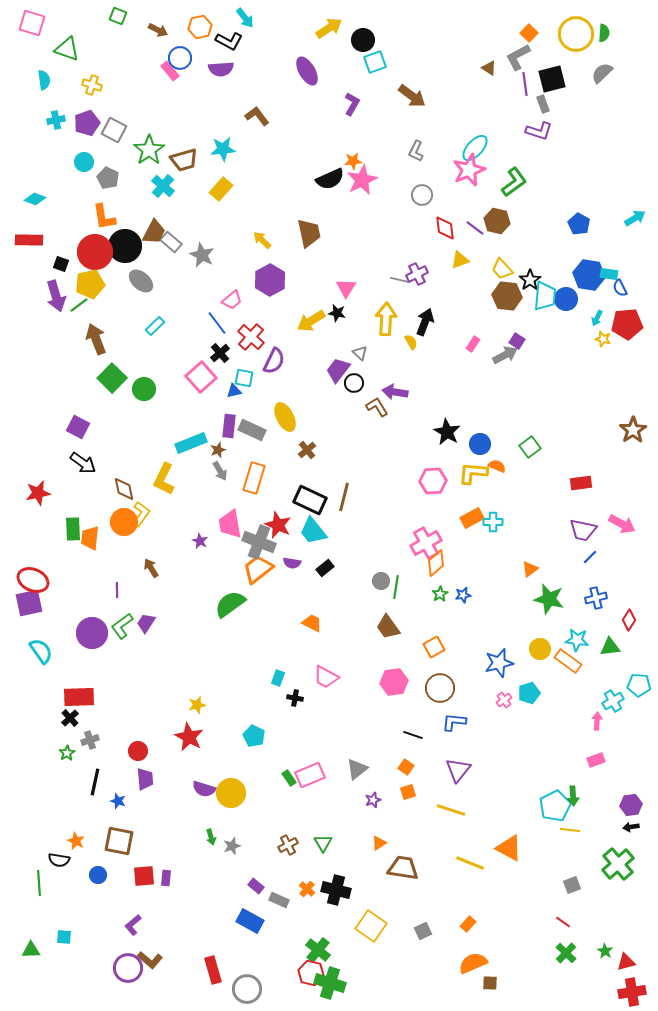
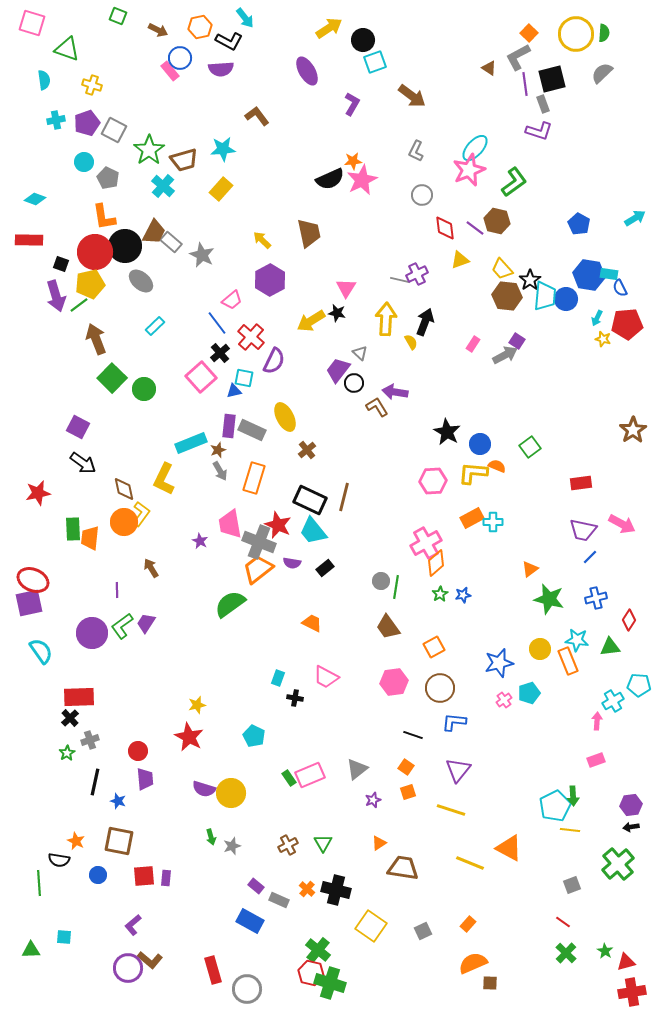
orange rectangle at (568, 661): rotated 32 degrees clockwise
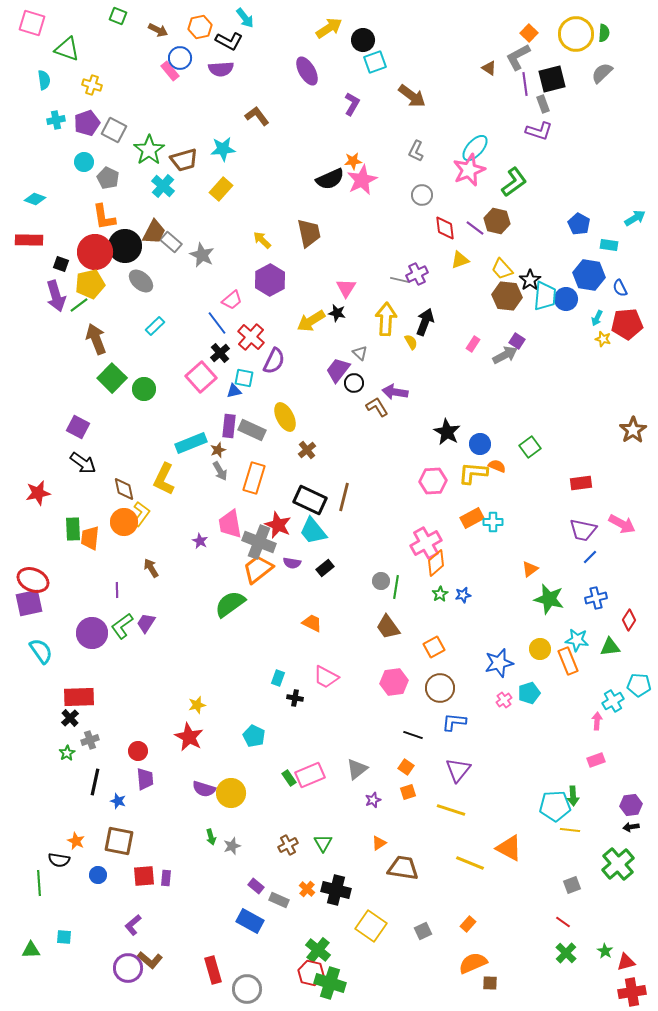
cyan rectangle at (609, 274): moved 29 px up
cyan pentagon at (555, 806): rotated 24 degrees clockwise
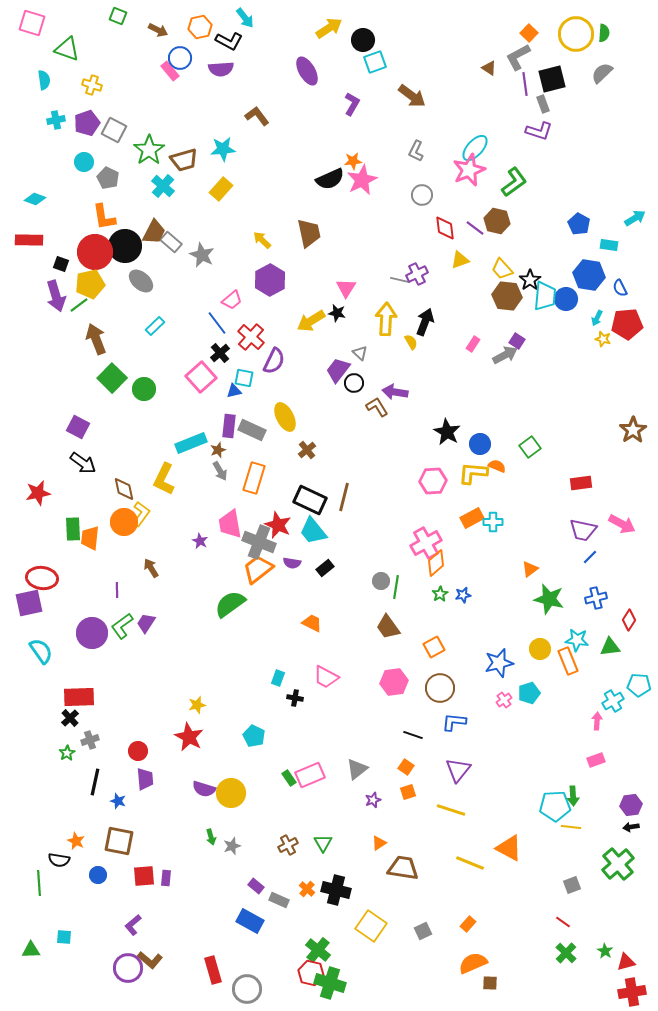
red ellipse at (33, 580): moved 9 px right, 2 px up; rotated 16 degrees counterclockwise
yellow line at (570, 830): moved 1 px right, 3 px up
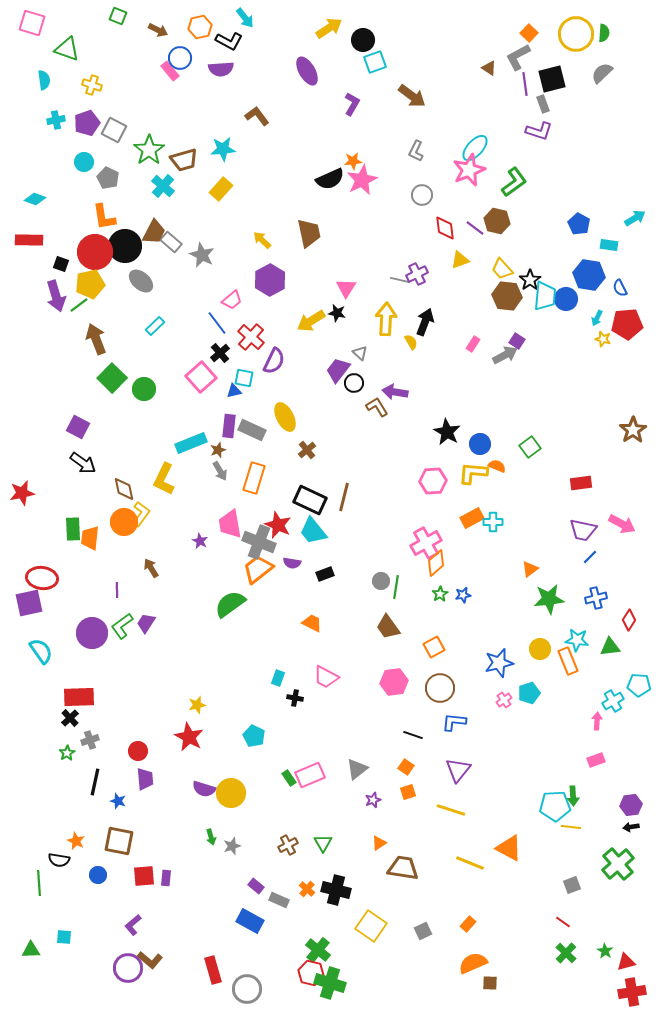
red star at (38, 493): moved 16 px left
black rectangle at (325, 568): moved 6 px down; rotated 18 degrees clockwise
green star at (549, 599): rotated 20 degrees counterclockwise
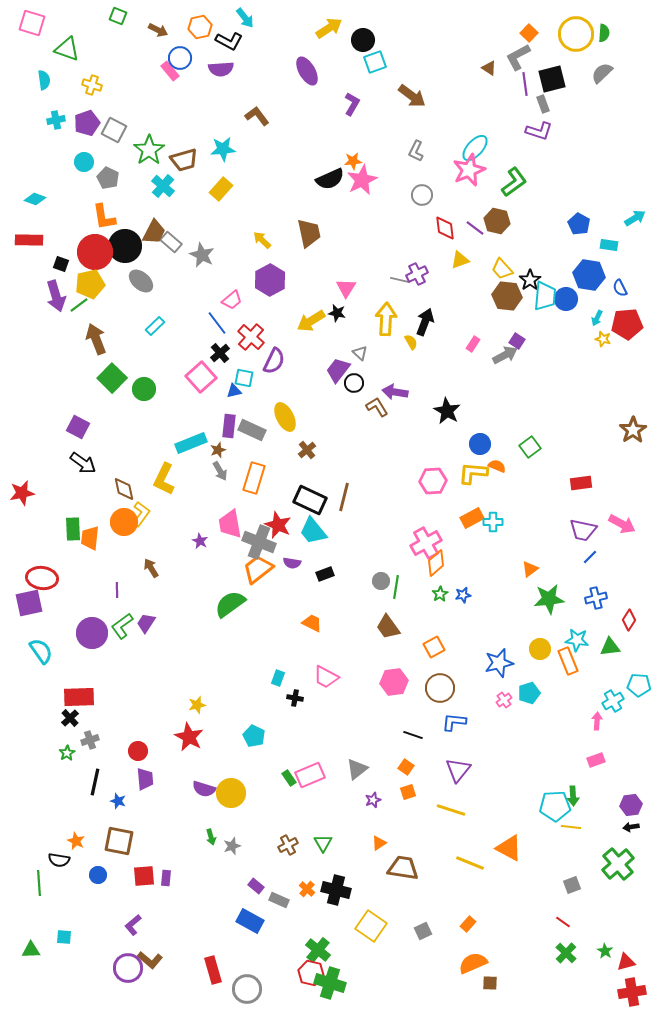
black star at (447, 432): moved 21 px up
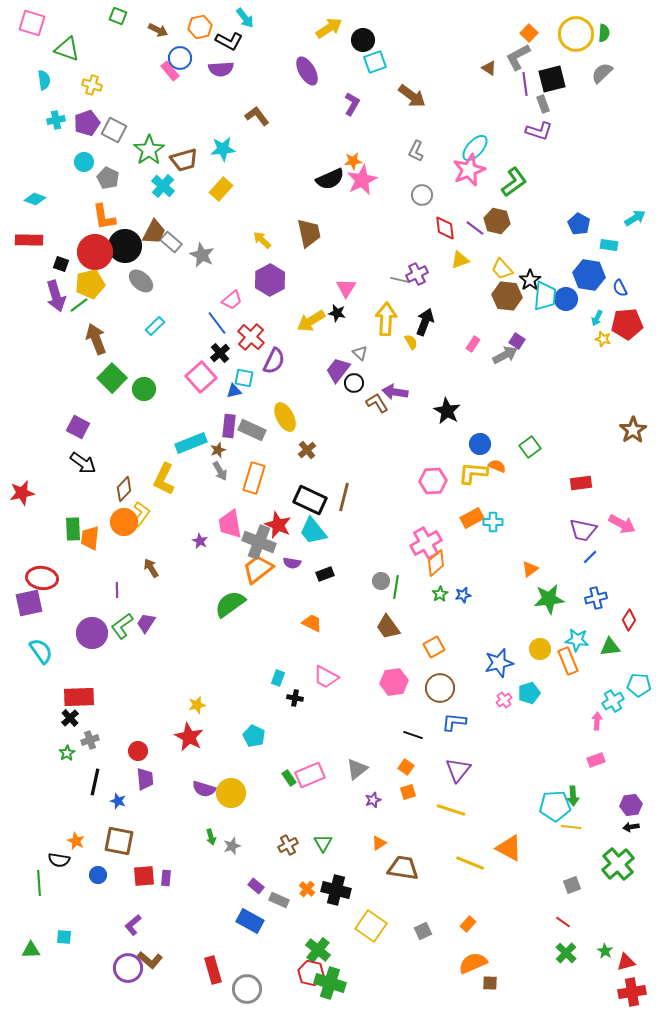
brown L-shape at (377, 407): moved 4 px up
brown diamond at (124, 489): rotated 55 degrees clockwise
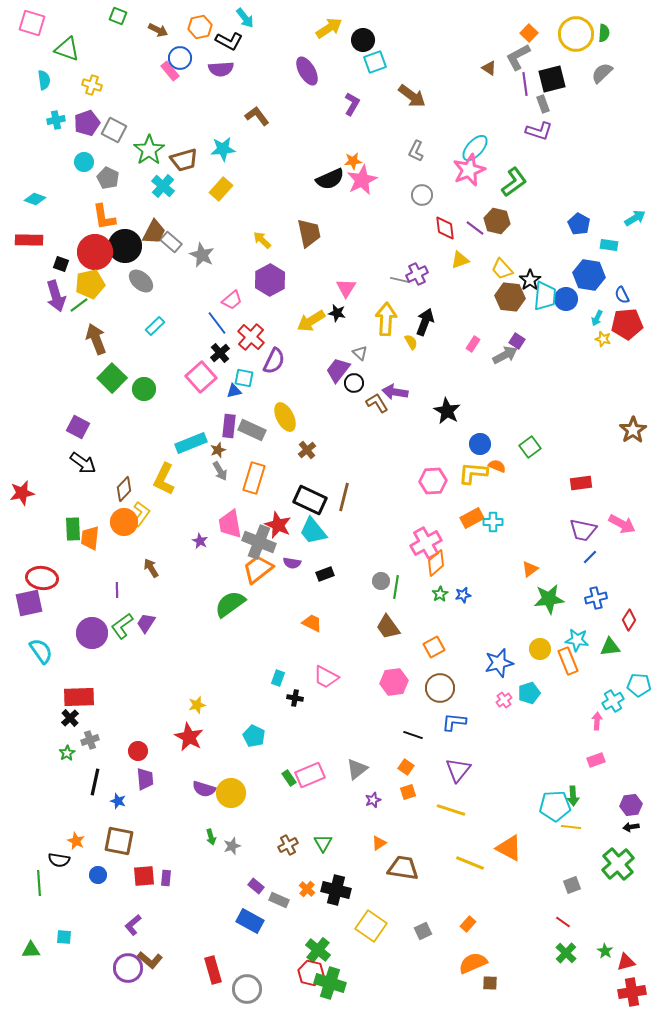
blue semicircle at (620, 288): moved 2 px right, 7 px down
brown hexagon at (507, 296): moved 3 px right, 1 px down
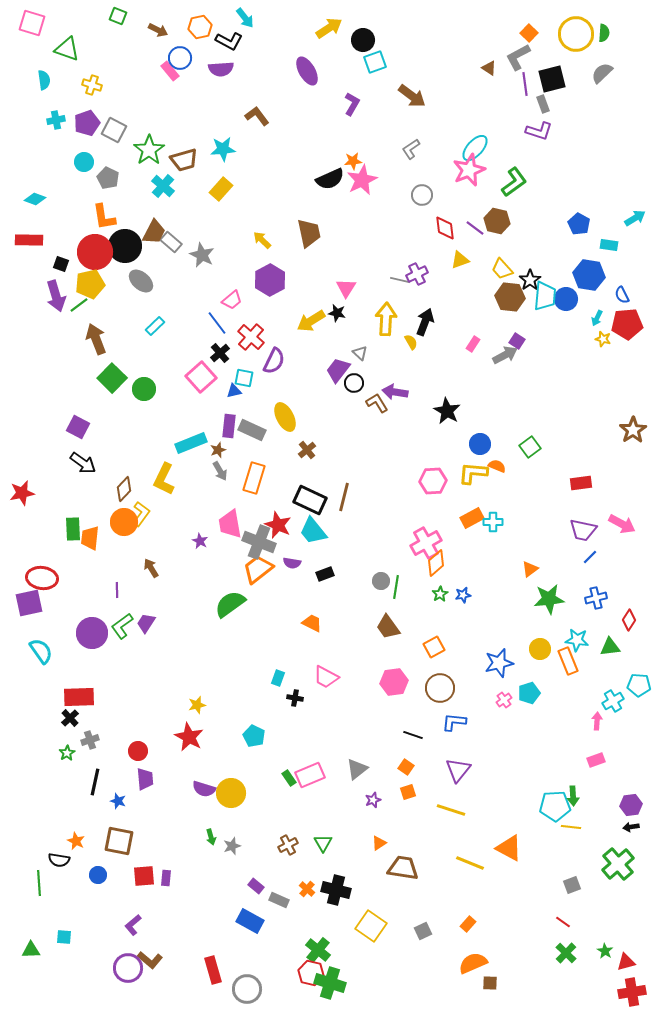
gray L-shape at (416, 151): moved 5 px left, 2 px up; rotated 30 degrees clockwise
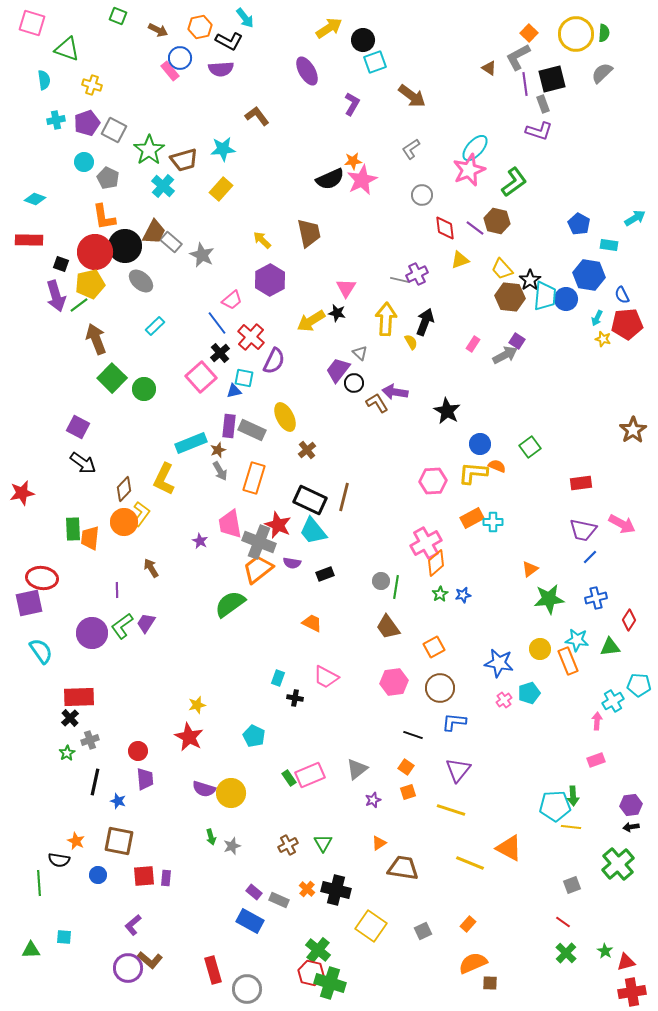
blue star at (499, 663): rotated 24 degrees clockwise
purple rectangle at (256, 886): moved 2 px left, 6 px down
